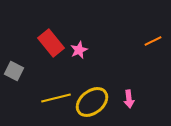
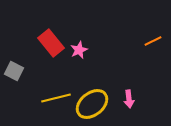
yellow ellipse: moved 2 px down
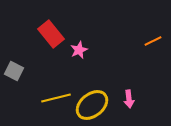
red rectangle: moved 9 px up
yellow ellipse: moved 1 px down
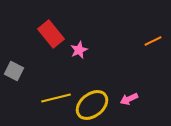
pink arrow: rotated 72 degrees clockwise
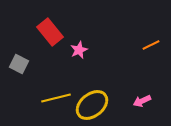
red rectangle: moved 1 px left, 2 px up
orange line: moved 2 px left, 4 px down
gray square: moved 5 px right, 7 px up
pink arrow: moved 13 px right, 2 px down
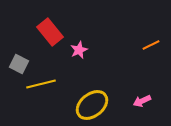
yellow line: moved 15 px left, 14 px up
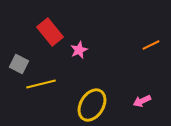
yellow ellipse: rotated 20 degrees counterclockwise
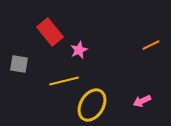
gray square: rotated 18 degrees counterclockwise
yellow line: moved 23 px right, 3 px up
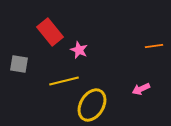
orange line: moved 3 px right, 1 px down; rotated 18 degrees clockwise
pink star: rotated 24 degrees counterclockwise
pink arrow: moved 1 px left, 12 px up
